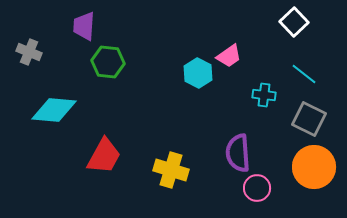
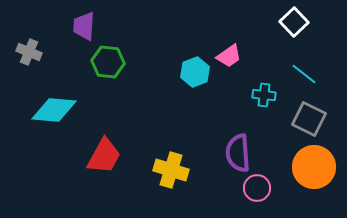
cyan hexagon: moved 3 px left, 1 px up; rotated 12 degrees clockwise
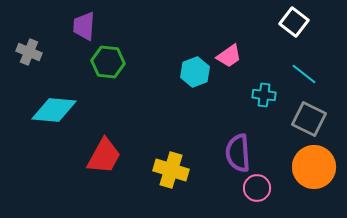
white square: rotated 8 degrees counterclockwise
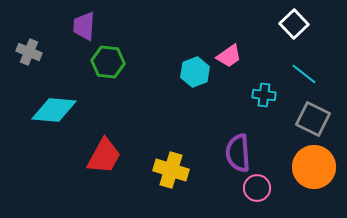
white square: moved 2 px down; rotated 8 degrees clockwise
gray square: moved 4 px right
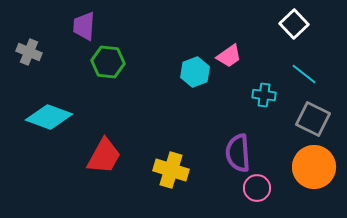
cyan diamond: moved 5 px left, 7 px down; rotated 15 degrees clockwise
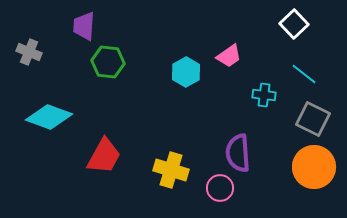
cyan hexagon: moved 9 px left; rotated 8 degrees counterclockwise
pink circle: moved 37 px left
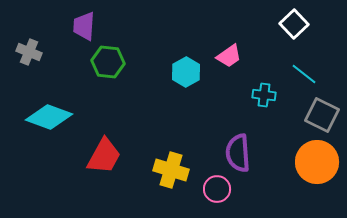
gray square: moved 9 px right, 4 px up
orange circle: moved 3 px right, 5 px up
pink circle: moved 3 px left, 1 px down
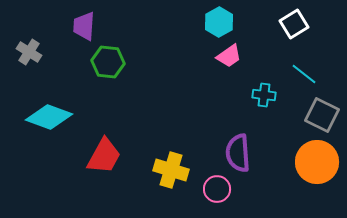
white square: rotated 12 degrees clockwise
gray cross: rotated 10 degrees clockwise
cyan hexagon: moved 33 px right, 50 px up
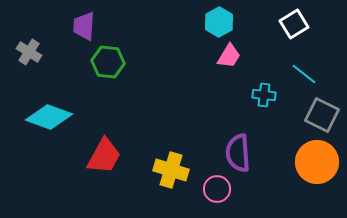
pink trapezoid: rotated 24 degrees counterclockwise
